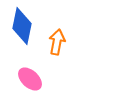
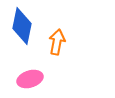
pink ellipse: rotated 60 degrees counterclockwise
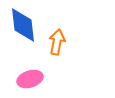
blue diamond: moved 1 px right, 1 px up; rotated 18 degrees counterclockwise
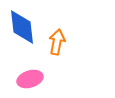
blue diamond: moved 1 px left, 2 px down
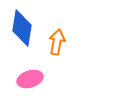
blue diamond: moved 1 px down; rotated 15 degrees clockwise
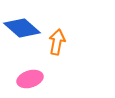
blue diamond: rotated 57 degrees counterclockwise
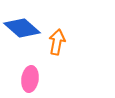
pink ellipse: rotated 65 degrees counterclockwise
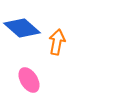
pink ellipse: moved 1 px left, 1 px down; rotated 40 degrees counterclockwise
